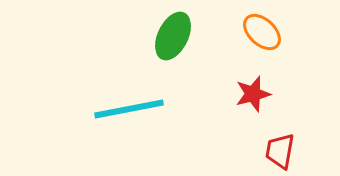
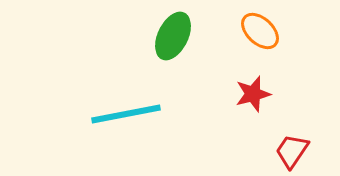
orange ellipse: moved 2 px left, 1 px up
cyan line: moved 3 px left, 5 px down
red trapezoid: moved 12 px right; rotated 24 degrees clockwise
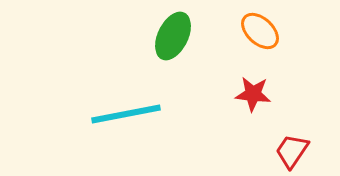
red star: rotated 21 degrees clockwise
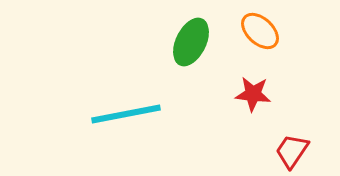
green ellipse: moved 18 px right, 6 px down
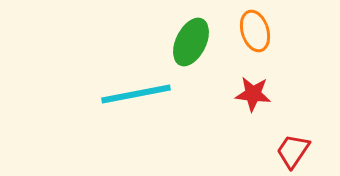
orange ellipse: moved 5 px left; rotated 30 degrees clockwise
cyan line: moved 10 px right, 20 px up
red trapezoid: moved 1 px right
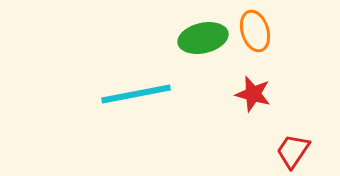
green ellipse: moved 12 px right, 4 px up; rotated 51 degrees clockwise
red star: rotated 9 degrees clockwise
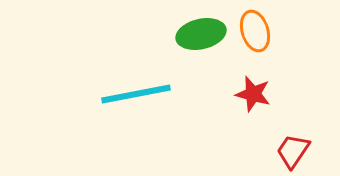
green ellipse: moved 2 px left, 4 px up
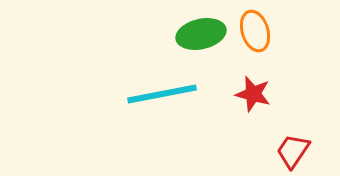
cyan line: moved 26 px right
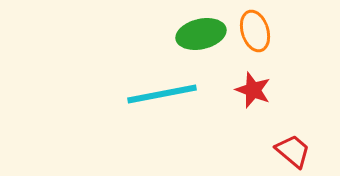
red star: moved 4 px up; rotated 6 degrees clockwise
red trapezoid: rotated 96 degrees clockwise
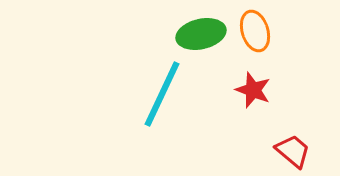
cyan line: rotated 54 degrees counterclockwise
